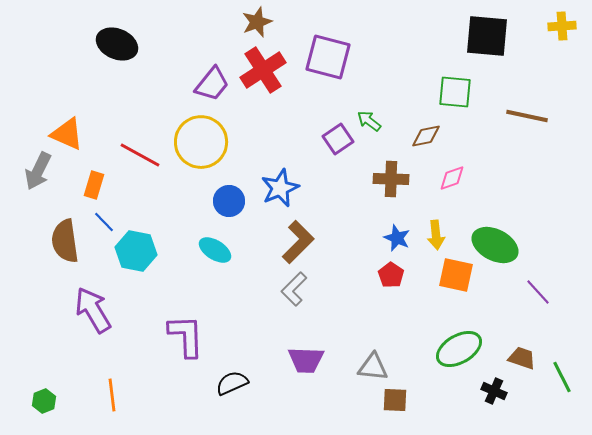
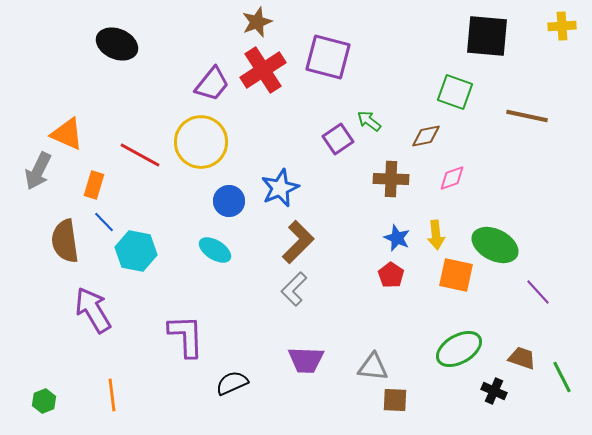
green square at (455, 92): rotated 15 degrees clockwise
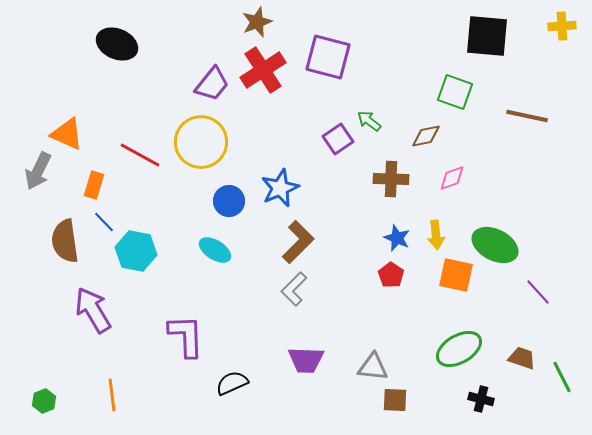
black cross at (494, 391): moved 13 px left, 8 px down; rotated 10 degrees counterclockwise
